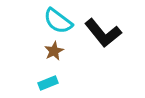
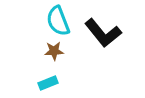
cyan semicircle: rotated 32 degrees clockwise
brown star: rotated 24 degrees clockwise
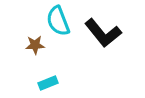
brown star: moved 19 px left, 6 px up
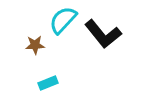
cyan semicircle: moved 5 px right, 1 px up; rotated 64 degrees clockwise
black L-shape: moved 1 px down
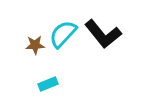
cyan semicircle: moved 14 px down
cyan rectangle: moved 1 px down
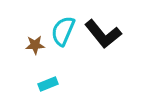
cyan semicircle: moved 3 px up; rotated 20 degrees counterclockwise
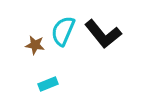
brown star: rotated 12 degrees clockwise
